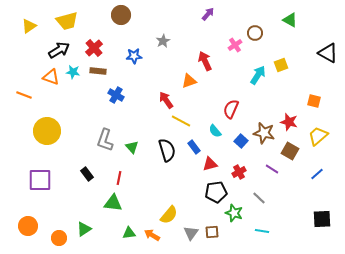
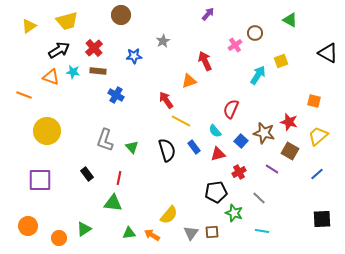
yellow square at (281, 65): moved 4 px up
red triangle at (210, 164): moved 8 px right, 10 px up
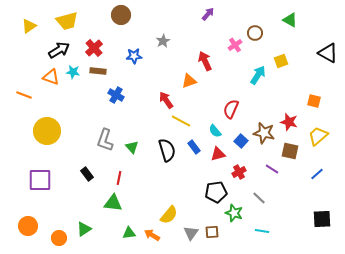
brown square at (290, 151): rotated 18 degrees counterclockwise
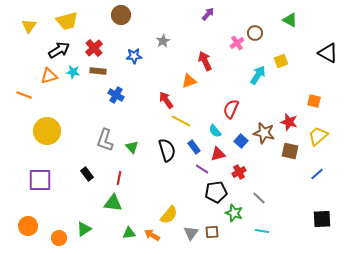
yellow triangle at (29, 26): rotated 21 degrees counterclockwise
pink cross at (235, 45): moved 2 px right, 2 px up
orange triangle at (51, 77): moved 2 px left, 1 px up; rotated 36 degrees counterclockwise
purple line at (272, 169): moved 70 px left
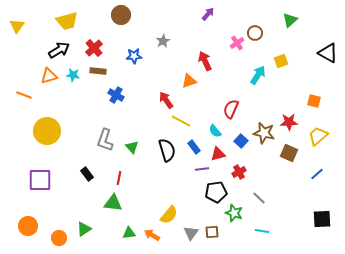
green triangle at (290, 20): rotated 49 degrees clockwise
yellow triangle at (29, 26): moved 12 px left
cyan star at (73, 72): moved 3 px down
red star at (289, 122): rotated 18 degrees counterclockwise
brown square at (290, 151): moved 1 px left, 2 px down; rotated 12 degrees clockwise
purple line at (202, 169): rotated 40 degrees counterclockwise
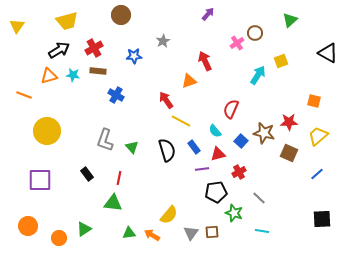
red cross at (94, 48): rotated 12 degrees clockwise
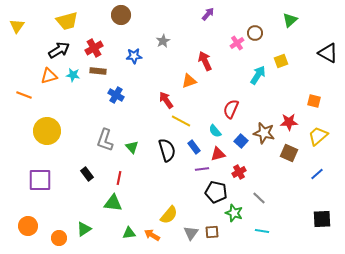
black pentagon at (216, 192): rotated 20 degrees clockwise
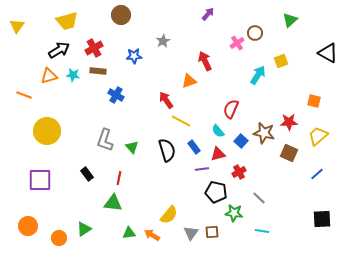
cyan semicircle at (215, 131): moved 3 px right
green star at (234, 213): rotated 12 degrees counterclockwise
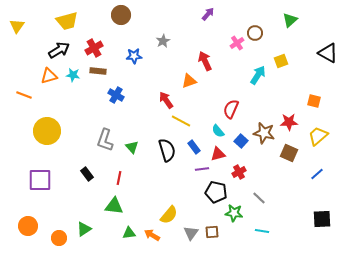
green triangle at (113, 203): moved 1 px right, 3 px down
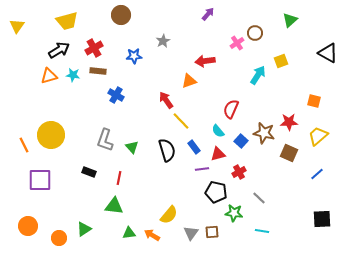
red arrow at (205, 61): rotated 72 degrees counterclockwise
orange line at (24, 95): moved 50 px down; rotated 42 degrees clockwise
yellow line at (181, 121): rotated 18 degrees clockwise
yellow circle at (47, 131): moved 4 px right, 4 px down
black rectangle at (87, 174): moved 2 px right, 2 px up; rotated 32 degrees counterclockwise
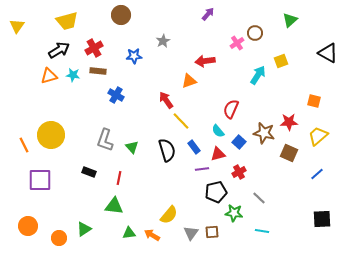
blue square at (241, 141): moved 2 px left, 1 px down
black pentagon at (216, 192): rotated 25 degrees counterclockwise
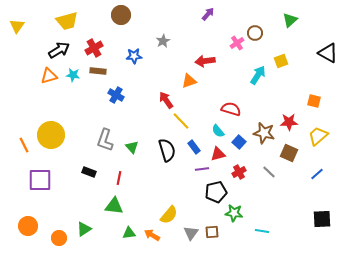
red semicircle at (231, 109): rotated 84 degrees clockwise
gray line at (259, 198): moved 10 px right, 26 px up
